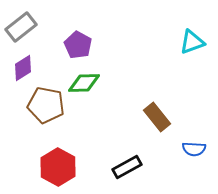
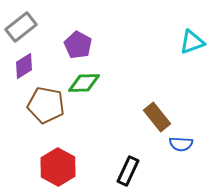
purple diamond: moved 1 px right, 2 px up
blue semicircle: moved 13 px left, 5 px up
black rectangle: moved 1 px right, 4 px down; rotated 36 degrees counterclockwise
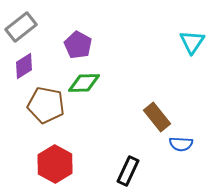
cyan triangle: rotated 36 degrees counterclockwise
red hexagon: moved 3 px left, 3 px up
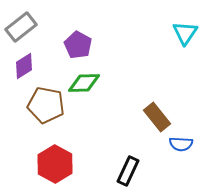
cyan triangle: moved 7 px left, 9 px up
